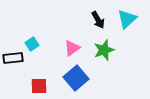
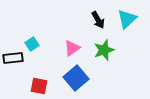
red square: rotated 12 degrees clockwise
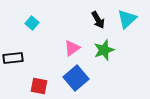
cyan square: moved 21 px up; rotated 16 degrees counterclockwise
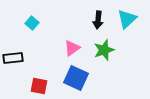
black arrow: rotated 36 degrees clockwise
blue square: rotated 25 degrees counterclockwise
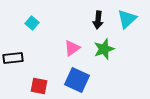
green star: moved 1 px up
blue square: moved 1 px right, 2 px down
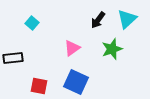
black arrow: rotated 30 degrees clockwise
green star: moved 8 px right
blue square: moved 1 px left, 2 px down
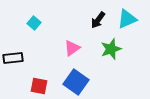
cyan triangle: rotated 20 degrees clockwise
cyan square: moved 2 px right
green star: moved 1 px left
blue square: rotated 10 degrees clockwise
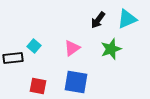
cyan square: moved 23 px down
blue square: rotated 25 degrees counterclockwise
red square: moved 1 px left
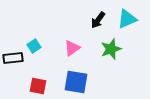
cyan square: rotated 16 degrees clockwise
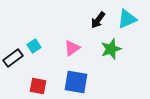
black rectangle: rotated 30 degrees counterclockwise
